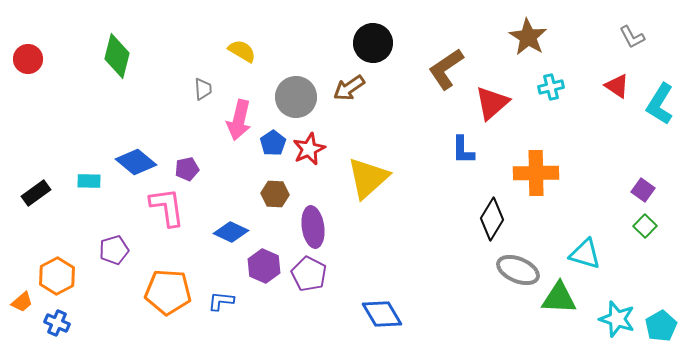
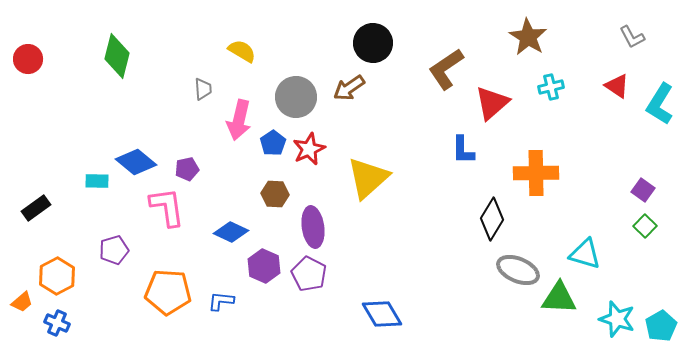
cyan rectangle at (89, 181): moved 8 px right
black rectangle at (36, 193): moved 15 px down
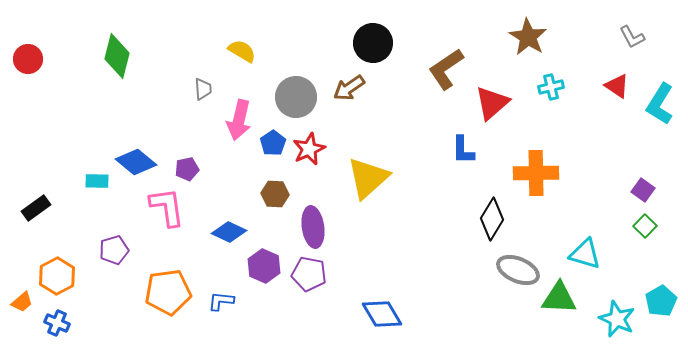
blue diamond at (231, 232): moved 2 px left
purple pentagon at (309, 274): rotated 16 degrees counterclockwise
orange pentagon at (168, 292): rotated 12 degrees counterclockwise
cyan star at (617, 319): rotated 6 degrees clockwise
cyan pentagon at (661, 326): moved 25 px up
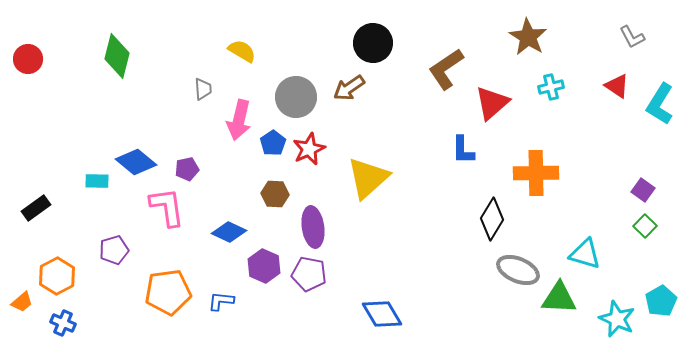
blue cross at (57, 323): moved 6 px right
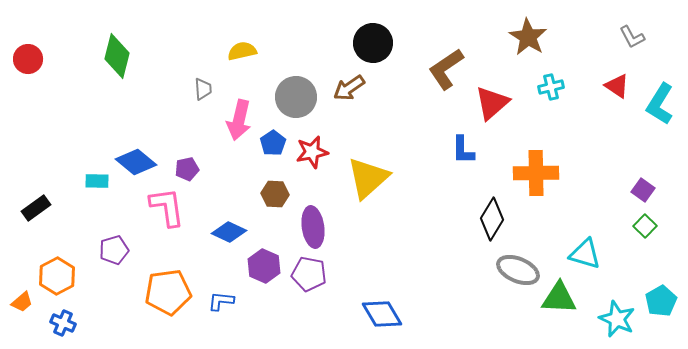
yellow semicircle at (242, 51): rotated 44 degrees counterclockwise
red star at (309, 149): moved 3 px right, 3 px down; rotated 12 degrees clockwise
